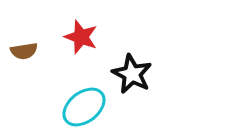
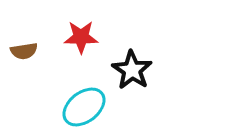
red star: rotated 20 degrees counterclockwise
black star: moved 4 px up; rotated 6 degrees clockwise
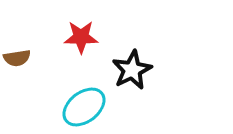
brown semicircle: moved 7 px left, 7 px down
black star: rotated 12 degrees clockwise
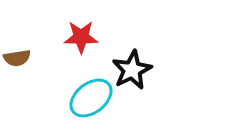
cyan ellipse: moved 7 px right, 9 px up
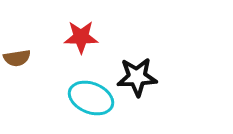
black star: moved 5 px right, 7 px down; rotated 24 degrees clockwise
cyan ellipse: rotated 60 degrees clockwise
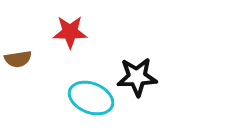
red star: moved 11 px left, 5 px up
brown semicircle: moved 1 px right, 1 px down
